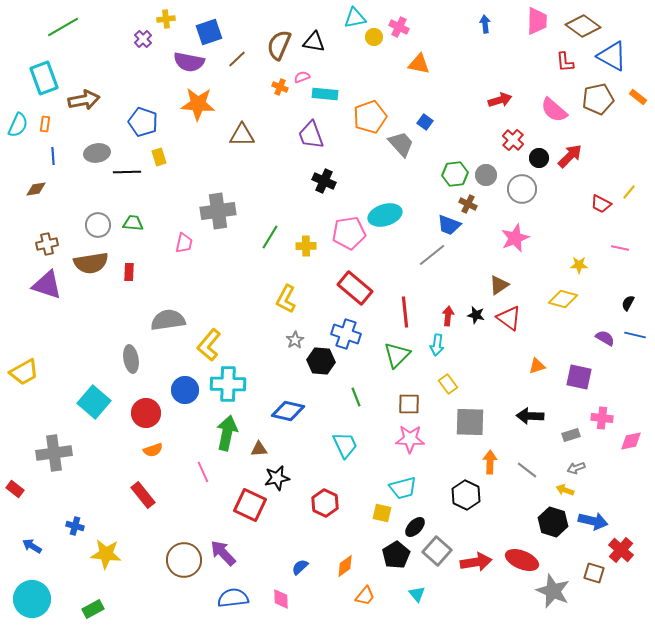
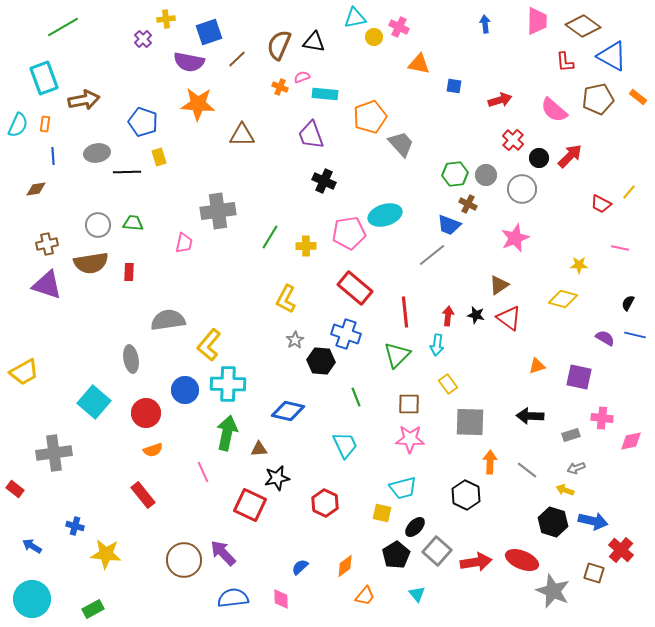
blue square at (425, 122): moved 29 px right, 36 px up; rotated 28 degrees counterclockwise
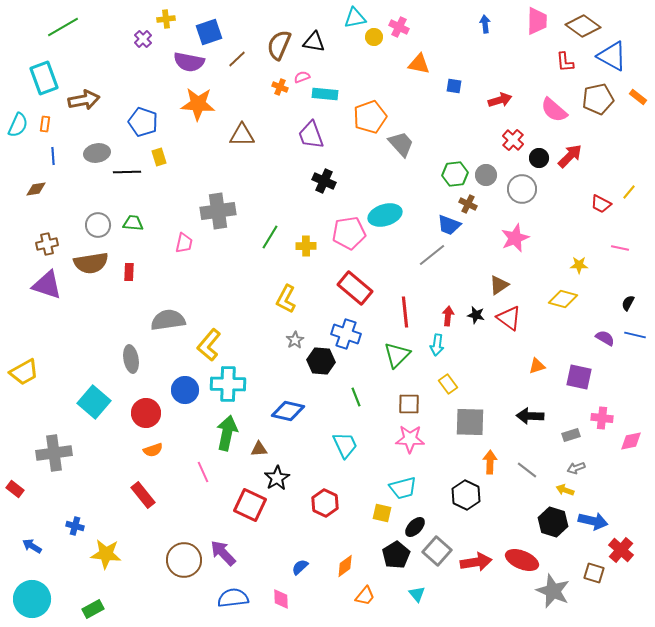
black star at (277, 478): rotated 20 degrees counterclockwise
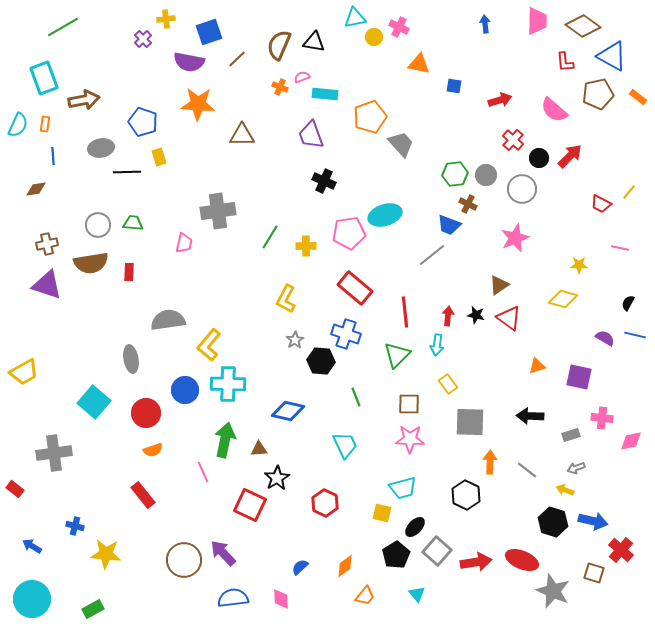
brown pentagon at (598, 99): moved 5 px up
gray ellipse at (97, 153): moved 4 px right, 5 px up
green arrow at (227, 433): moved 2 px left, 7 px down
